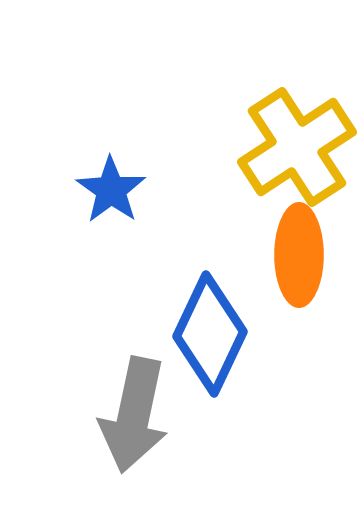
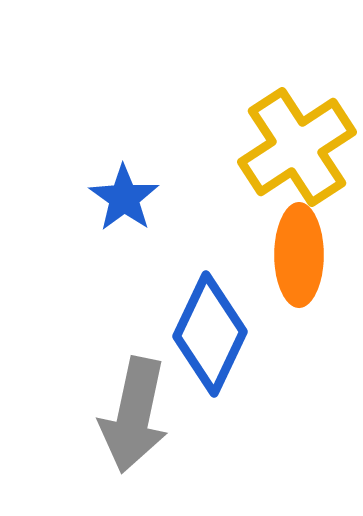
blue star: moved 13 px right, 8 px down
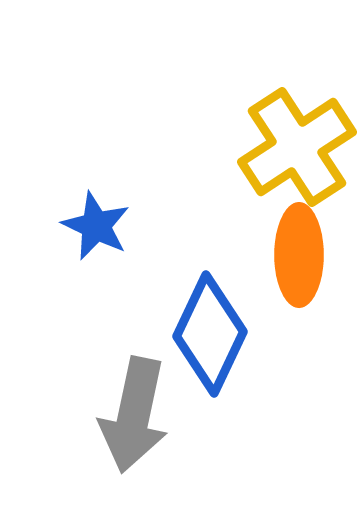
blue star: moved 28 px left, 28 px down; rotated 10 degrees counterclockwise
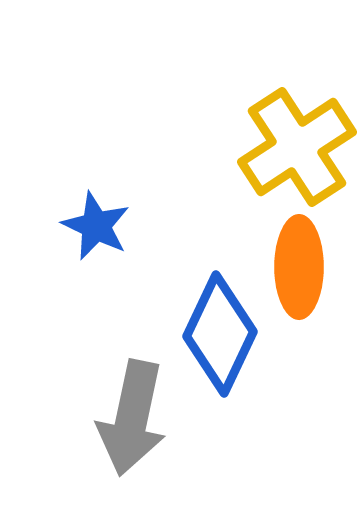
orange ellipse: moved 12 px down
blue diamond: moved 10 px right
gray arrow: moved 2 px left, 3 px down
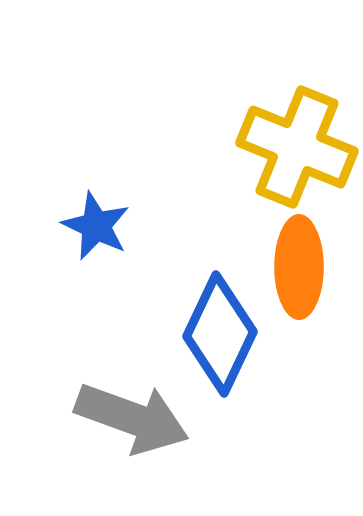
yellow cross: rotated 35 degrees counterclockwise
gray arrow: rotated 82 degrees counterclockwise
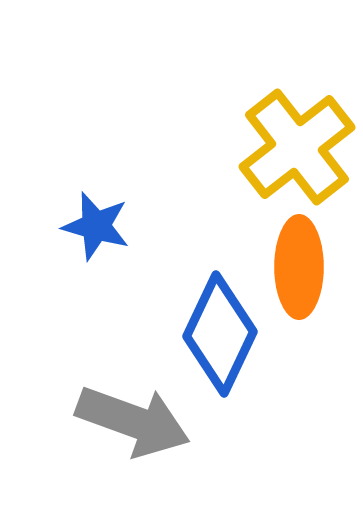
yellow cross: rotated 30 degrees clockwise
blue star: rotated 10 degrees counterclockwise
gray arrow: moved 1 px right, 3 px down
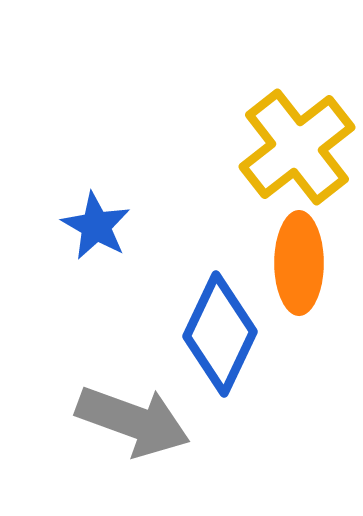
blue star: rotated 14 degrees clockwise
orange ellipse: moved 4 px up
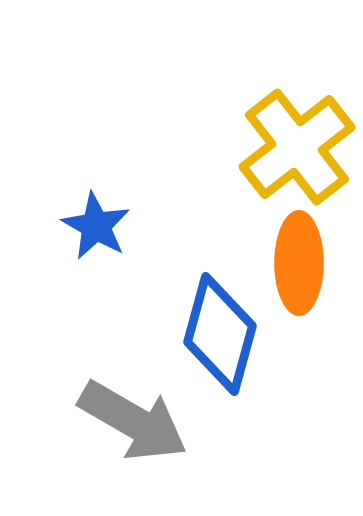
blue diamond: rotated 10 degrees counterclockwise
gray arrow: rotated 10 degrees clockwise
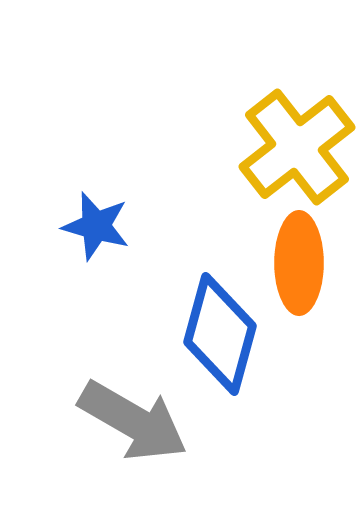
blue star: rotated 14 degrees counterclockwise
